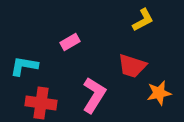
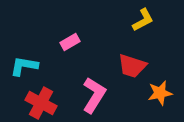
orange star: moved 1 px right
red cross: rotated 20 degrees clockwise
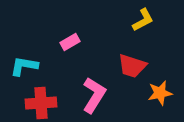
red cross: rotated 32 degrees counterclockwise
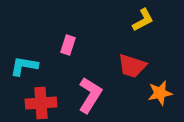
pink rectangle: moved 2 px left, 3 px down; rotated 42 degrees counterclockwise
pink L-shape: moved 4 px left
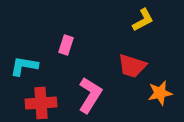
pink rectangle: moved 2 px left
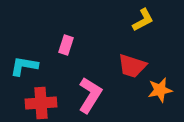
orange star: moved 3 px up
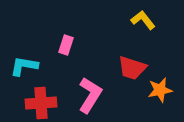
yellow L-shape: rotated 100 degrees counterclockwise
red trapezoid: moved 2 px down
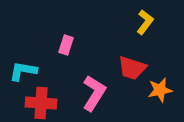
yellow L-shape: moved 2 px right, 2 px down; rotated 75 degrees clockwise
cyan L-shape: moved 1 px left, 5 px down
pink L-shape: moved 4 px right, 2 px up
red cross: rotated 8 degrees clockwise
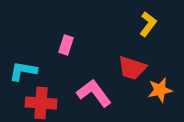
yellow L-shape: moved 3 px right, 2 px down
pink L-shape: rotated 69 degrees counterclockwise
